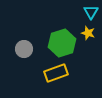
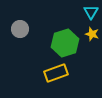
yellow star: moved 4 px right, 1 px down
green hexagon: moved 3 px right
gray circle: moved 4 px left, 20 px up
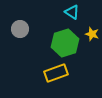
cyan triangle: moved 19 px left; rotated 28 degrees counterclockwise
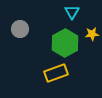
cyan triangle: rotated 28 degrees clockwise
yellow star: rotated 24 degrees counterclockwise
green hexagon: rotated 12 degrees counterclockwise
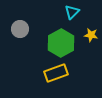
cyan triangle: rotated 14 degrees clockwise
yellow star: moved 1 px left, 1 px down; rotated 16 degrees clockwise
green hexagon: moved 4 px left
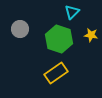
green hexagon: moved 2 px left, 4 px up; rotated 12 degrees counterclockwise
yellow rectangle: rotated 15 degrees counterclockwise
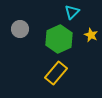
yellow star: rotated 16 degrees clockwise
green hexagon: rotated 16 degrees clockwise
yellow rectangle: rotated 15 degrees counterclockwise
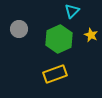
cyan triangle: moved 1 px up
gray circle: moved 1 px left
yellow rectangle: moved 1 px left, 1 px down; rotated 30 degrees clockwise
